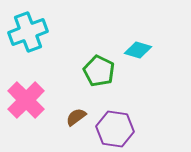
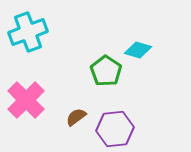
green pentagon: moved 7 px right; rotated 8 degrees clockwise
purple hexagon: rotated 15 degrees counterclockwise
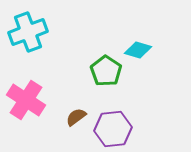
pink cross: rotated 12 degrees counterclockwise
purple hexagon: moved 2 px left
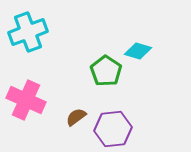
cyan diamond: moved 1 px down
pink cross: rotated 9 degrees counterclockwise
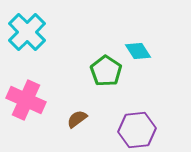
cyan cross: moved 1 px left; rotated 24 degrees counterclockwise
cyan diamond: rotated 40 degrees clockwise
brown semicircle: moved 1 px right, 2 px down
purple hexagon: moved 24 px right, 1 px down
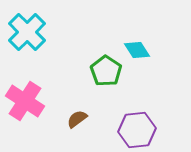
cyan diamond: moved 1 px left, 1 px up
pink cross: moved 1 px left, 1 px down; rotated 9 degrees clockwise
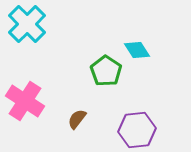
cyan cross: moved 8 px up
brown semicircle: rotated 15 degrees counterclockwise
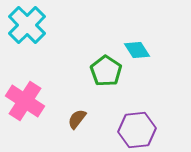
cyan cross: moved 1 px down
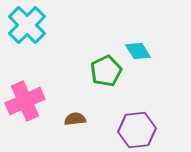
cyan diamond: moved 1 px right, 1 px down
green pentagon: rotated 12 degrees clockwise
pink cross: rotated 33 degrees clockwise
brown semicircle: moved 2 px left; rotated 45 degrees clockwise
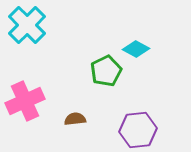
cyan diamond: moved 2 px left, 2 px up; rotated 28 degrees counterclockwise
purple hexagon: moved 1 px right
